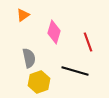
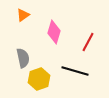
red line: rotated 48 degrees clockwise
gray semicircle: moved 6 px left
yellow hexagon: moved 3 px up
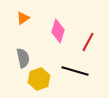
orange triangle: moved 3 px down
pink diamond: moved 4 px right, 1 px up
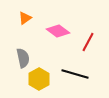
orange triangle: moved 2 px right
pink diamond: rotated 70 degrees counterclockwise
black line: moved 3 px down
yellow hexagon: rotated 10 degrees counterclockwise
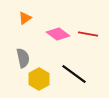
pink diamond: moved 3 px down
red line: moved 8 px up; rotated 72 degrees clockwise
black line: moved 1 px left; rotated 20 degrees clockwise
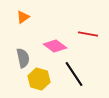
orange triangle: moved 2 px left, 1 px up
pink diamond: moved 3 px left, 12 px down
black line: rotated 20 degrees clockwise
yellow hexagon: rotated 15 degrees counterclockwise
